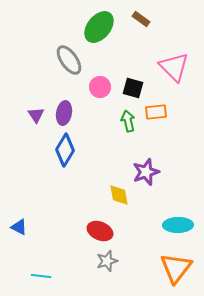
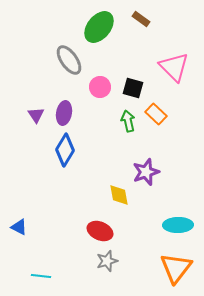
orange rectangle: moved 2 px down; rotated 50 degrees clockwise
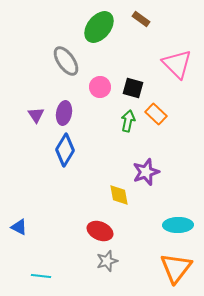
gray ellipse: moved 3 px left, 1 px down
pink triangle: moved 3 px right, 3 px up
green arrow: rotated 25 degrees clockwise
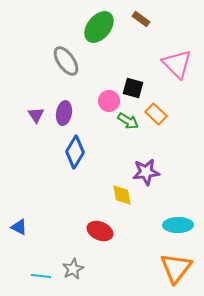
pink circle: moved 9 px right, 14 px down
green arrow: rotated 110 degrees clockwise
blue diamond: moved 10 px right, 2 px down
purple star: rotated 12 degrees clockwise
yellow diamond: moved 3 px right
gray star: moved 34 px left, 8 px down; rotated 10 degrees counterclockwise
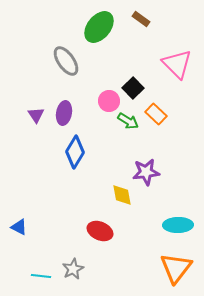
black square: rotated 30 degrees clockwise
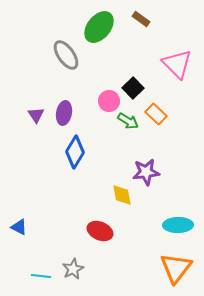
gray ellipse: moved 6 px up
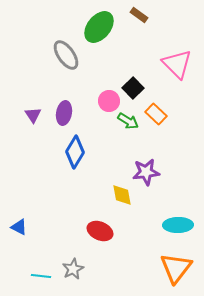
brown rectangle: moved 2 px left, 4 px up
purple triangle: moved 3 px left
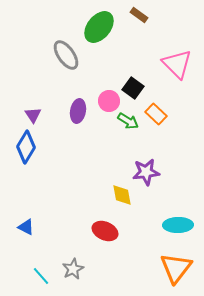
black square: rotated 10 degrees counterclockwise
purple ellipse: moved 14 px right, 2 px up
blue diamond: moved 49 px left, 5 px up
blue triangle: moved 7 px right
red ellipse: moved 5 px right
cyan line: rotated 42 degrees clockwise
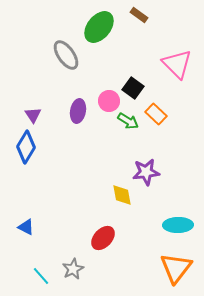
red ellipse: moved 2 px left, 7 px down; rotated 70 degrees counterclockwise
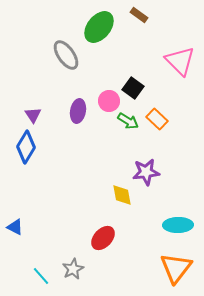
pink triangle: moved 3 px right, 3 px up
orange rectangle: moved 1 px right, 5 px down
blue triangle: moved 11 px left
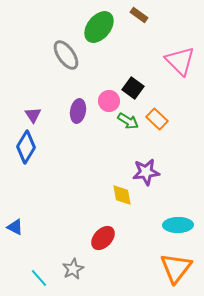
cyan line: moved 2 px left, 2 px down
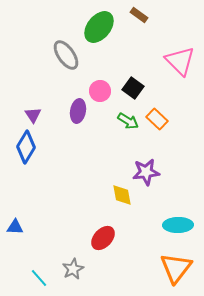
pink circle: moved 9 px left, 10 px up
blue triangle: rotated 24 degrees counterclockwise
